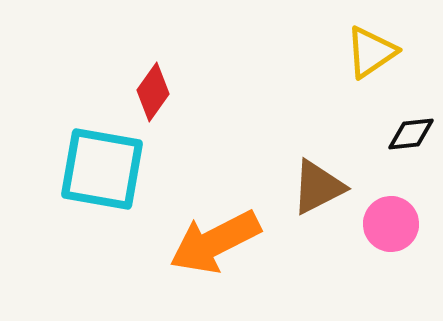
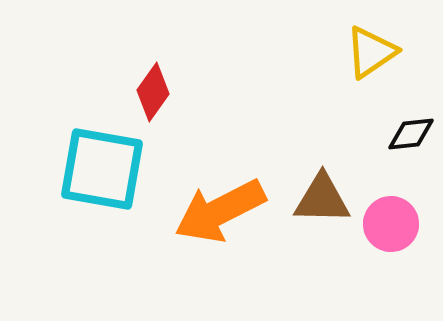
brown triangle: moved 4 px right, 12 px down; rotated 28 degrees clockwise
orange arrow: moved 5 px right, 31 px up
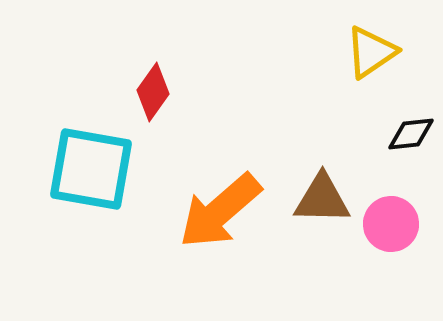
cyan square: moved 11 px left
orange arrow: rotated 14 degrees counterclockwise
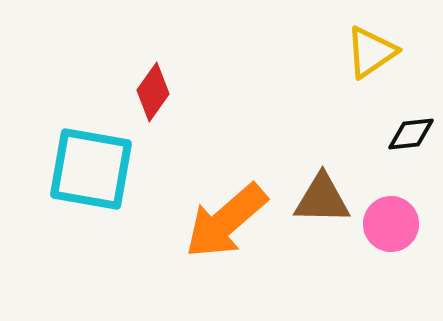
orange arrow: moved 6 px right, 10 px down
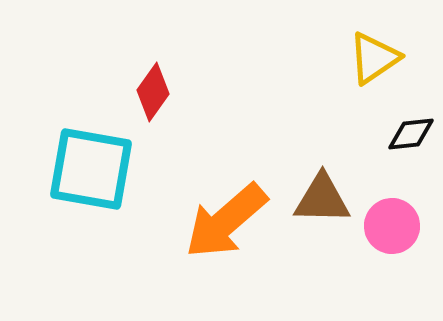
yellow triangle: moved 3 px right, 6 px down
pink circle: moved 1 px right, 2 px down
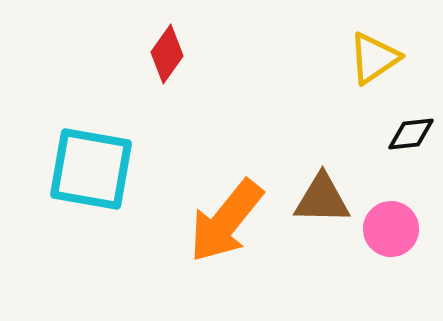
red diamond: moved 14 px right, 38 px up
orange arrow: rotated 10 degrees counterclockwise
pink circle: moved 1 px left, 3 px down
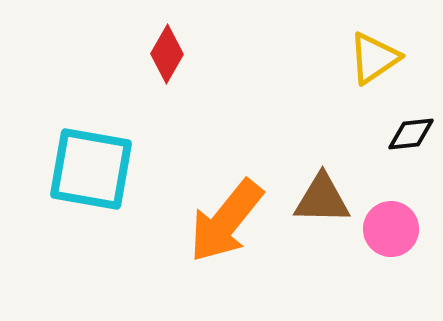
red diamond: rotated 6 degrees counterclockwise
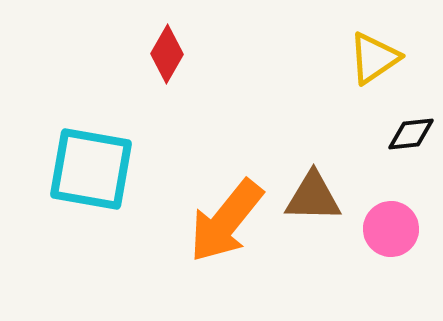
brown triangle: moved 9 px left, 2 px up
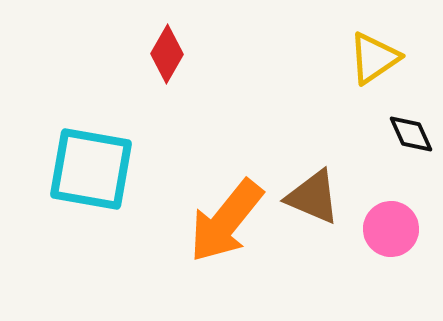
black diamond: rotated 72 degrees clockwise
brown triangle: rotated 22 degrees clockwise
